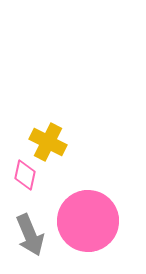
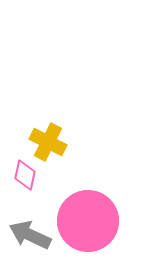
gray arrow: rotated 138 degrees clockwise
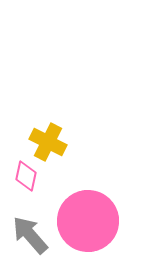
pink diamond: moved 1 px right, 1 px down
gray arrow: rotated 24 degrees clockwise
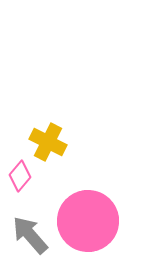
pink diamond: moved 6 px left; rotated 28 degrees clockwise
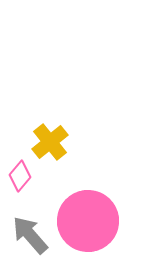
yellow cross: moved 2 px right; rotated 24 degrees clockwise
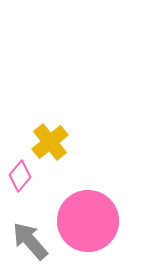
gray arrow: moved 6 px down
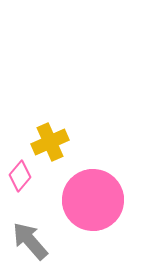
yellow cross: rotated 15 degrees clockwise
pink circle: moved 5 px right, 21 px up
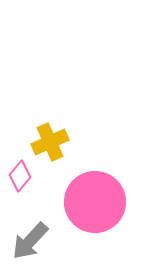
pink circle: moved 2 px right, 2 px down
gray arrow: rotated 96 degrees counterclockwise
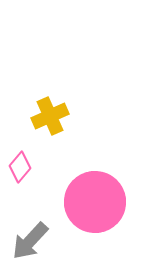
yellow cross: moved 26 px up
pink diamond: moved 9 px up
